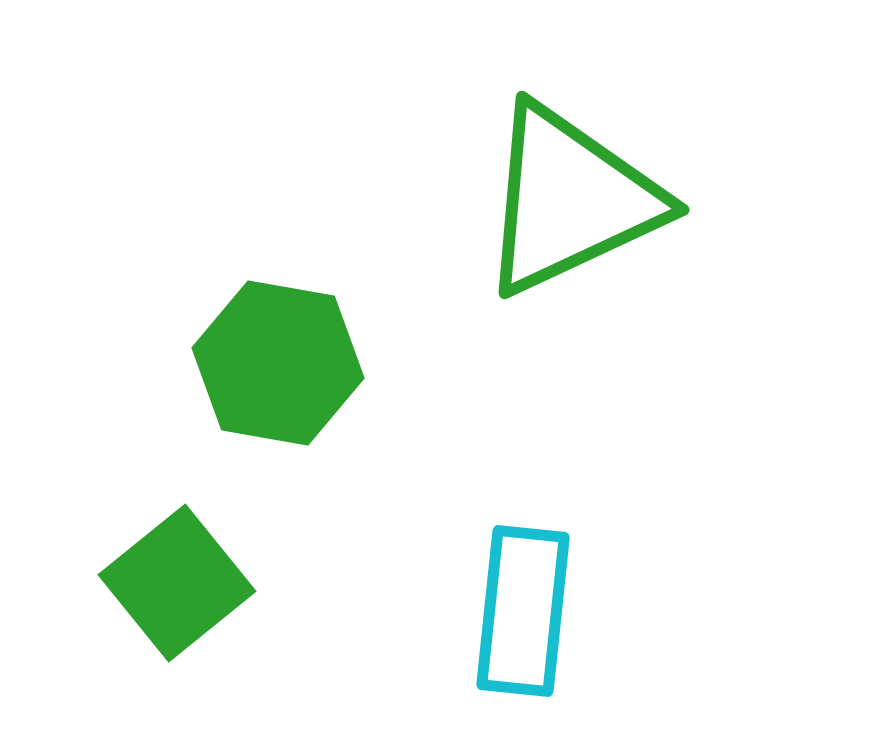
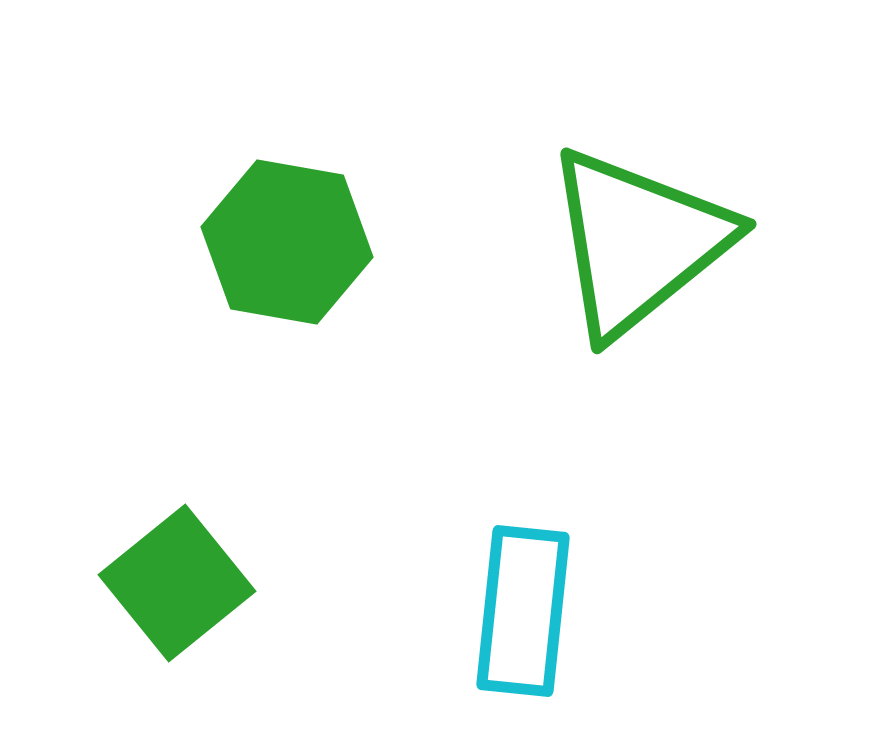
green triangle: moved 68 px right, 42 px down; rotated 14 degrees counterclockwise
green hexagon: moved 9 px right, 121 px up
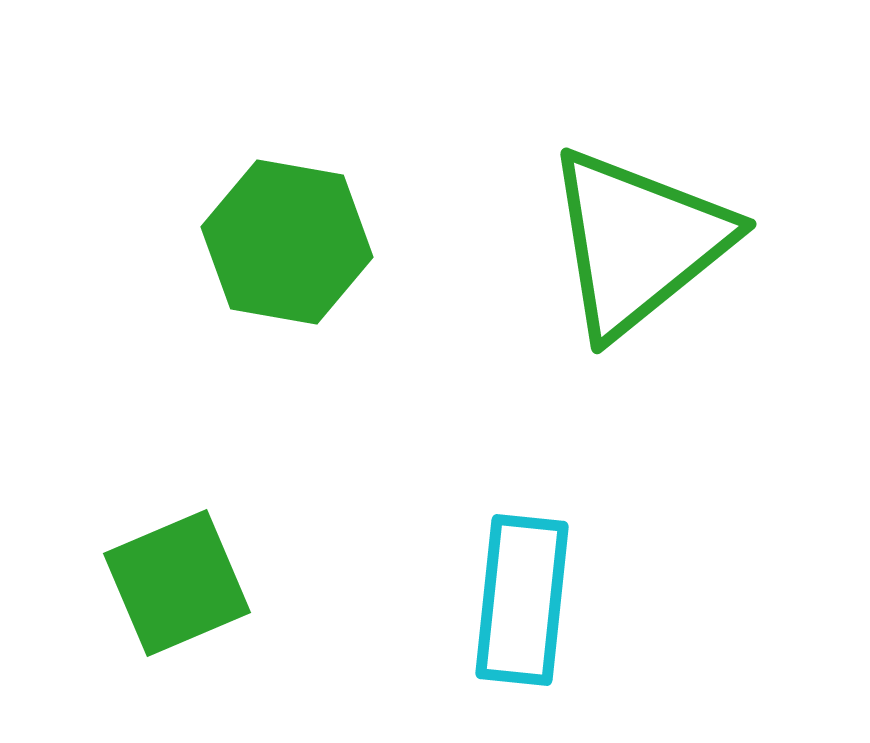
green square: rotated 16 degrees clockwise
cyan rectangle: moved 1 px left, 11 px up
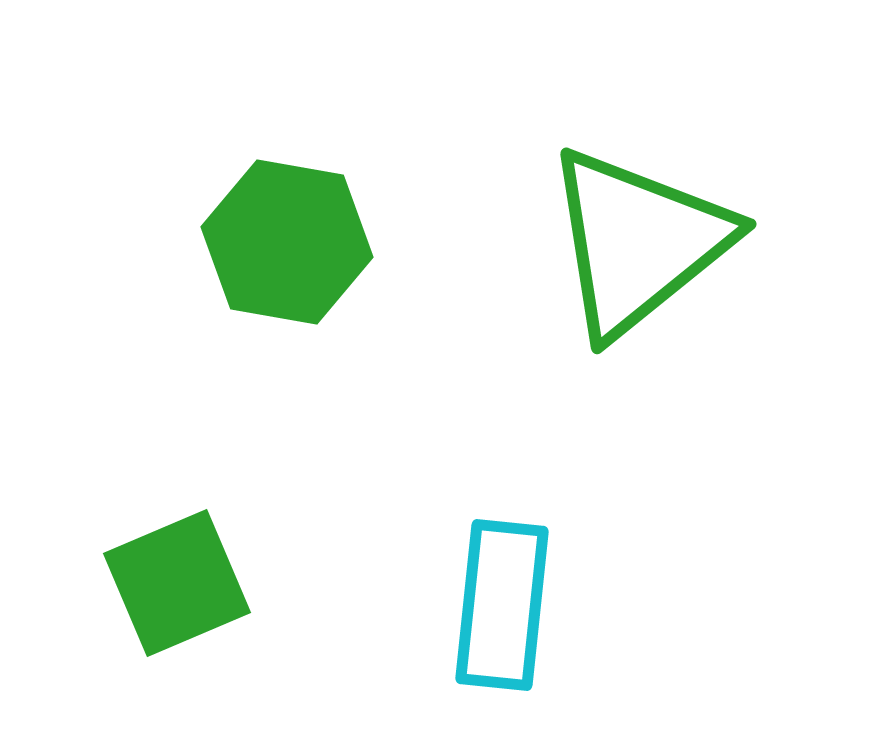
cyan rectangle: moved 20 px left, 5 px down
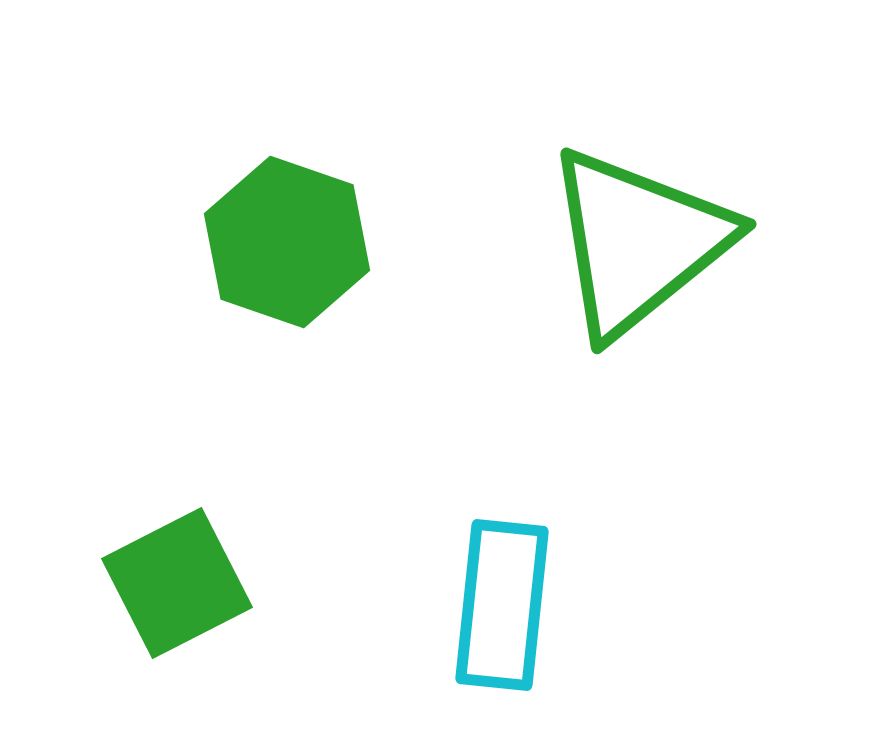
green hexagon: rotated 9 degrees clockwise
green square: rotated 4 degrees counterclockwise
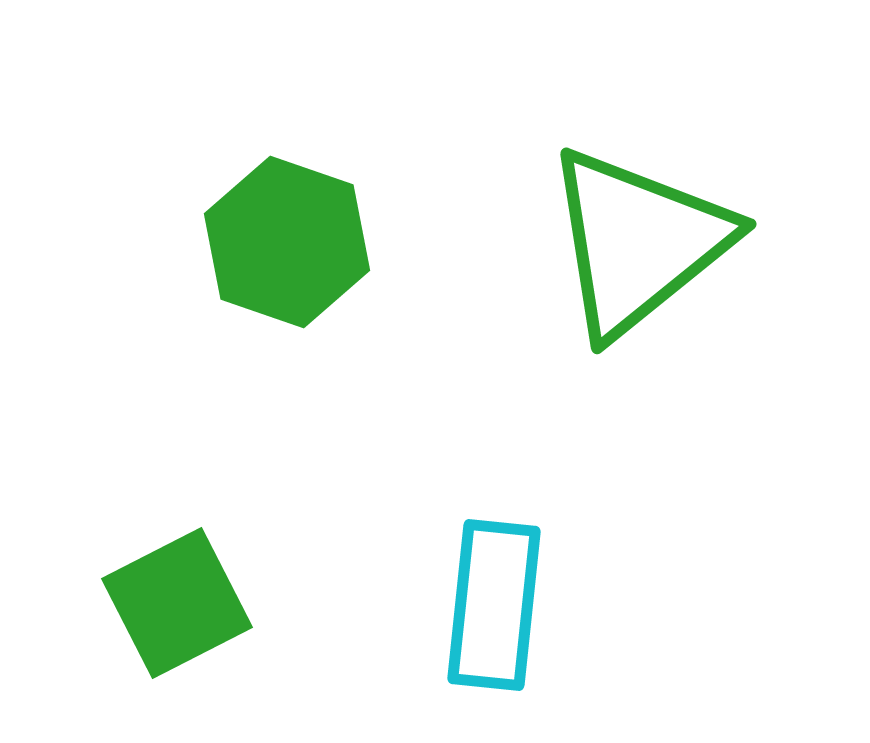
green square: moved 20 px down
cyan rectangle: moved 8 px left
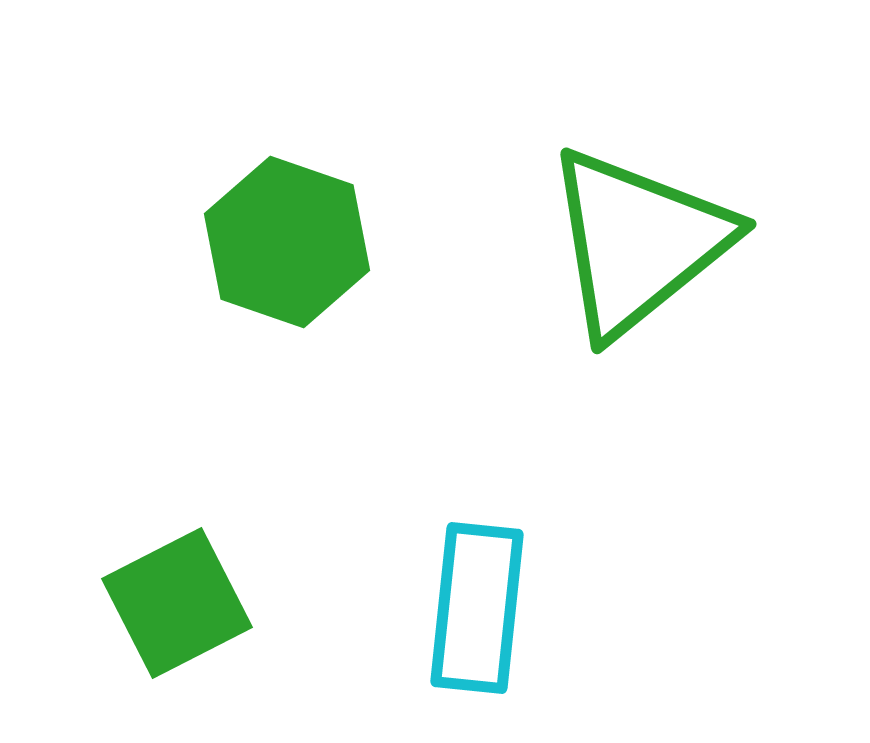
cyan rectangle: moved 17 px left, 3 px down
